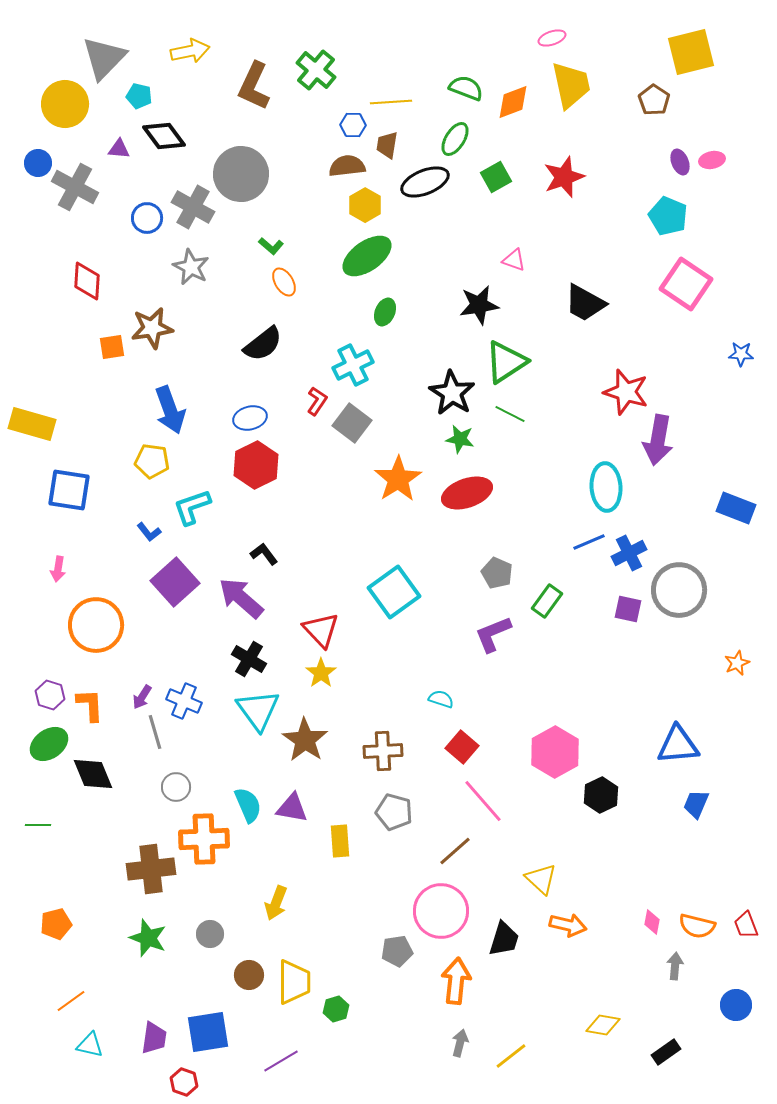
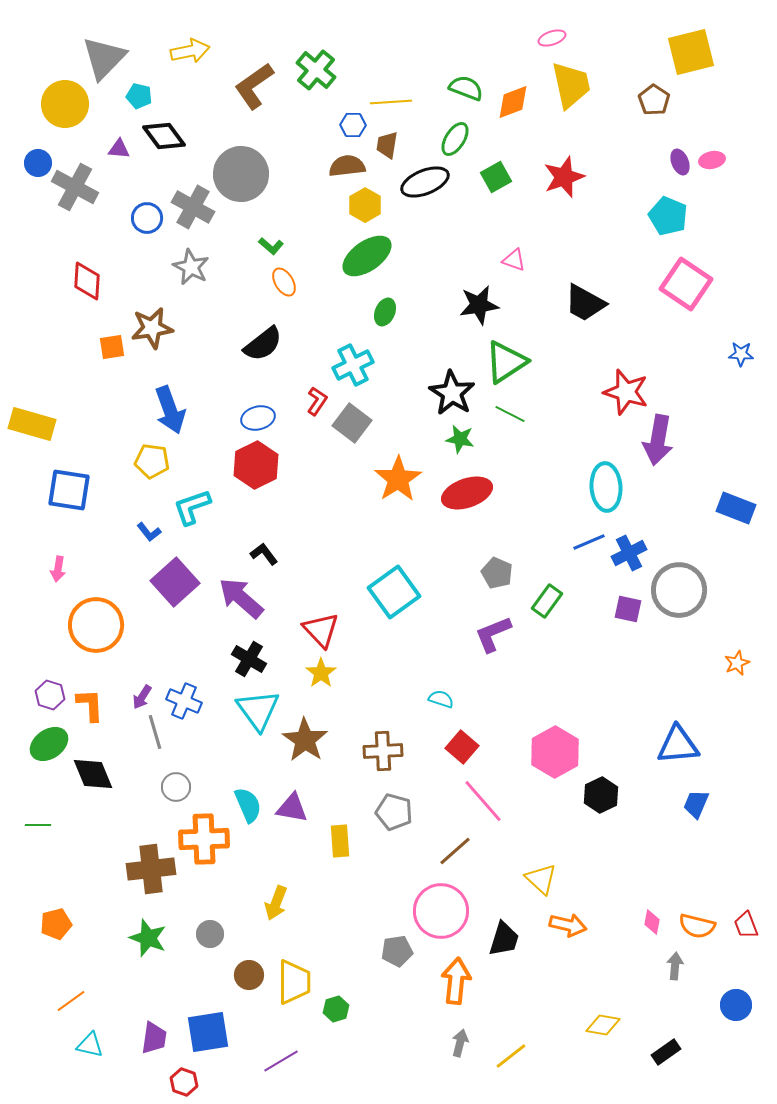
brown L-shape at (254, 86): rotated 30 degrees clockwise
blue ellipse at (250, 418): moved 8 px right
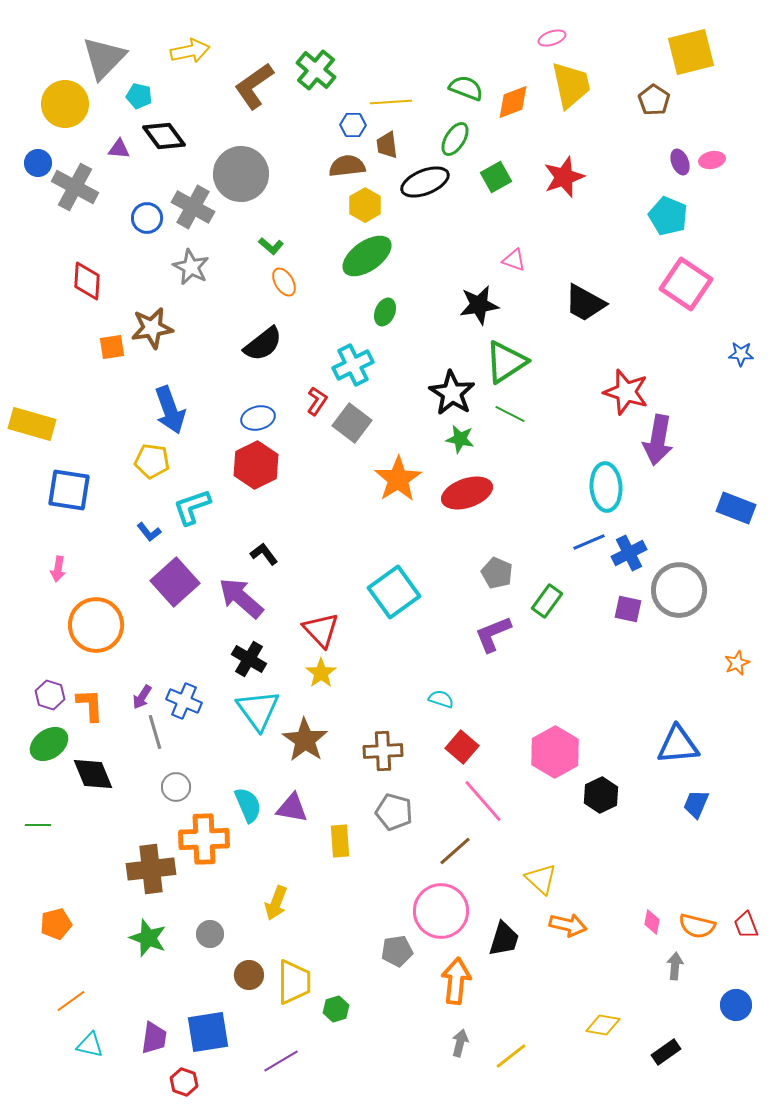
brown trapezoid at (387, 145): rotated 16 degrees counterclockwise
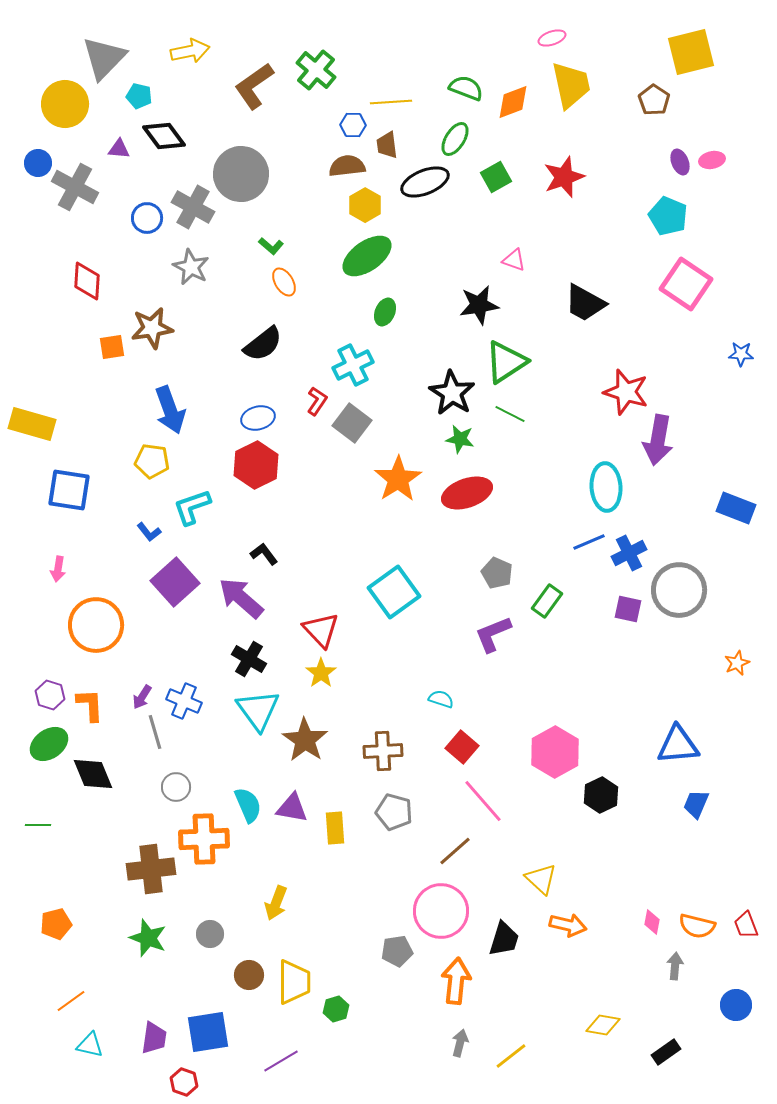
yellow rectangle at (340, 841): moved 5 px left, 13 px up
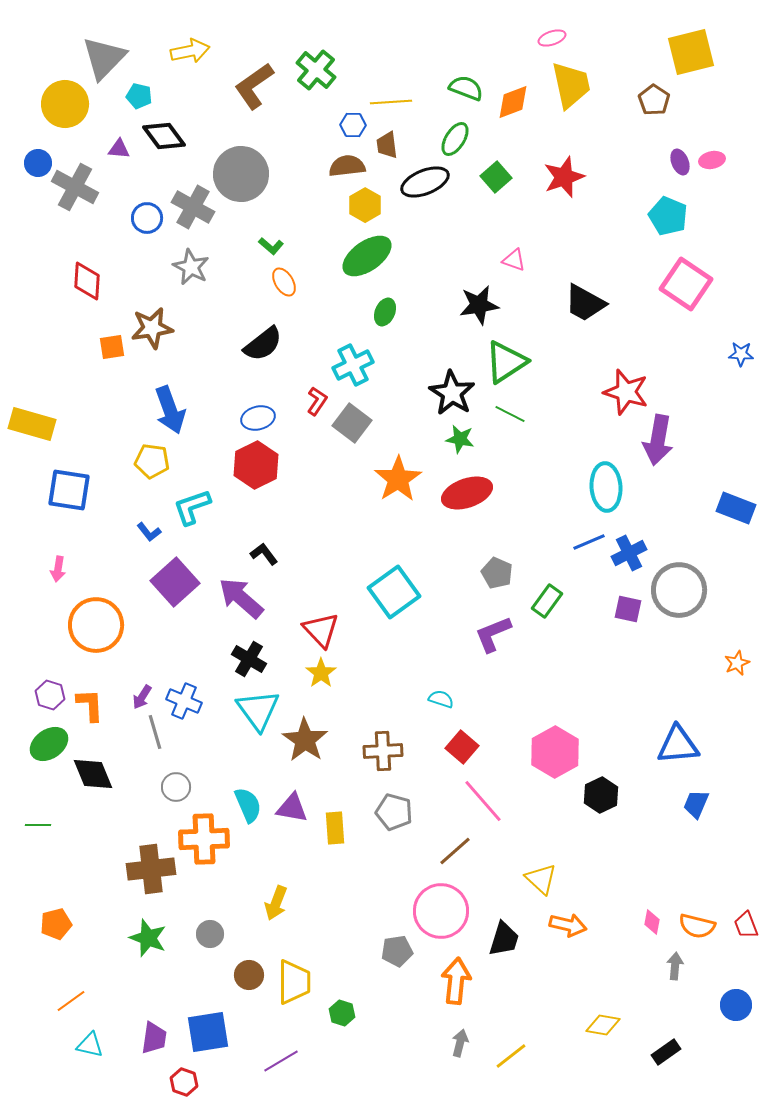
green square at (496, 177): rotated 12 degrees counterclockwise
green hexagon at (336, 1009): moved 6 px right, 4 px down; rotated 25 degrees counterclockwise
